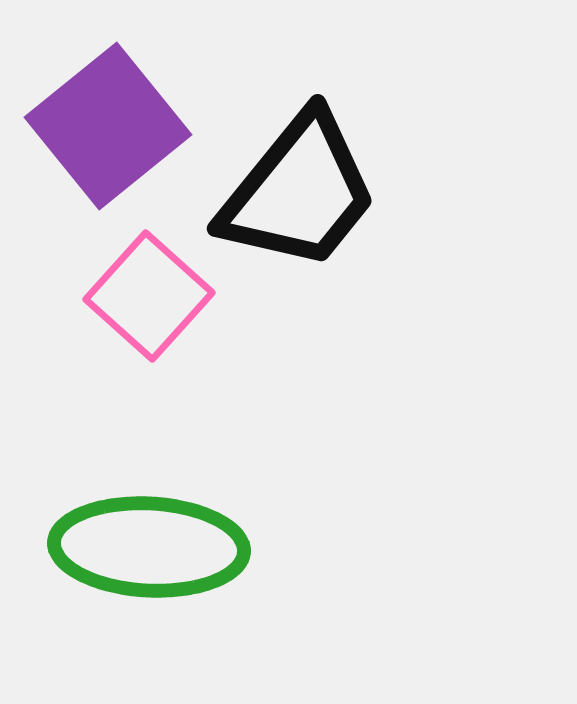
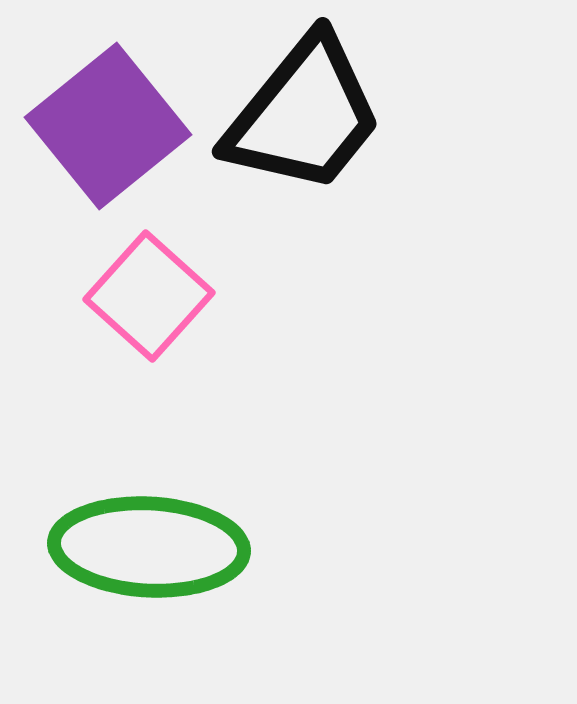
black trapezoid: moved 5 px right, 77 px up
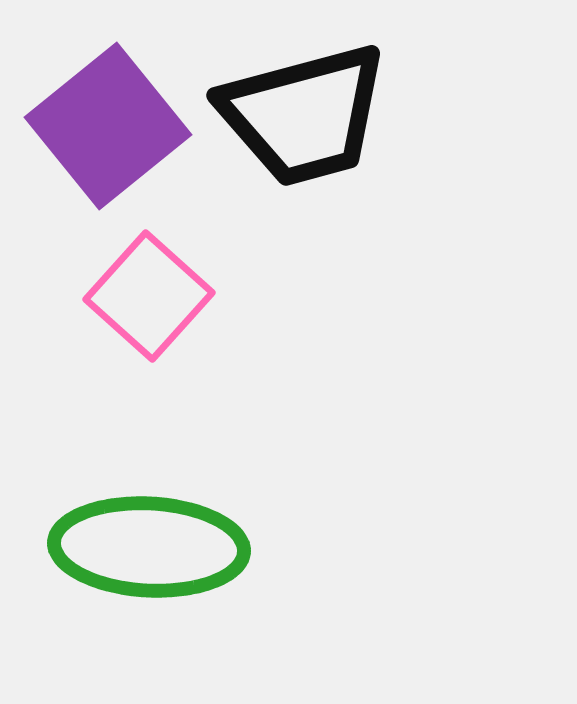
black trapezoid: rotated 36 degrees clockwise
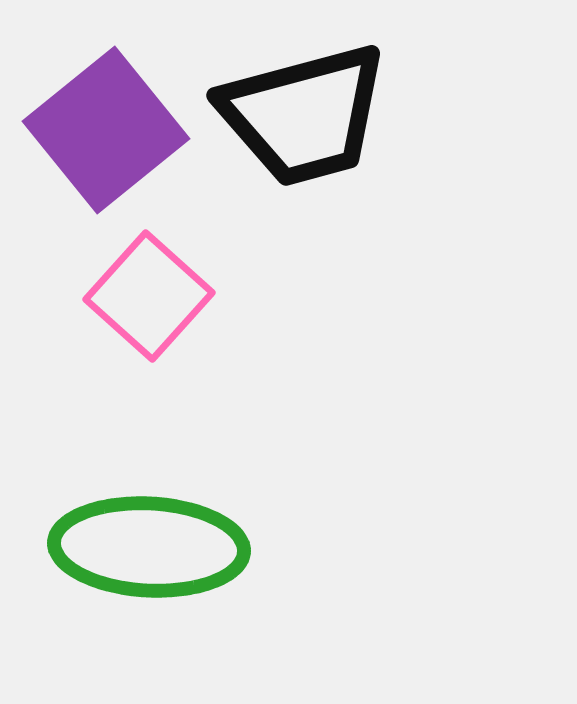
purple square: moved 2 px left, 4 px down
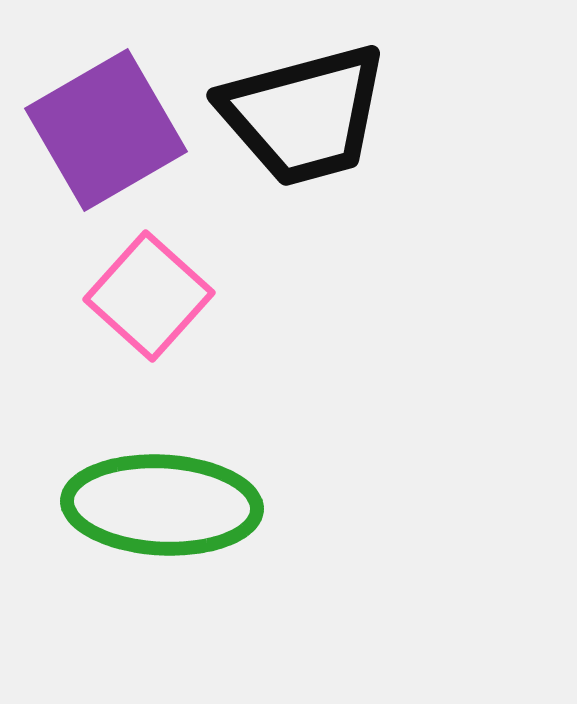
purple square: rotated 9 degrees clockwise
green ellipse: moved 13 px right, 42 px up
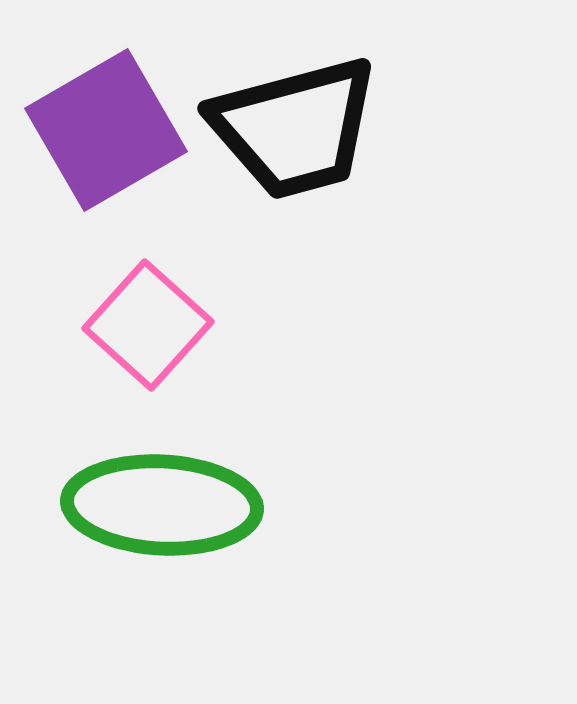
black trapezoid: moved 9 px left, 13 px down
pink square: moved 1 px left, 29 px down
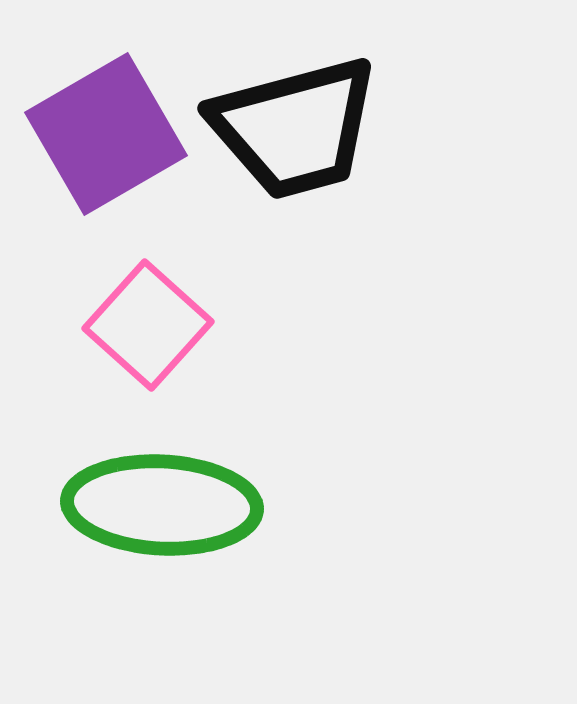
purple square: moved 4 px down
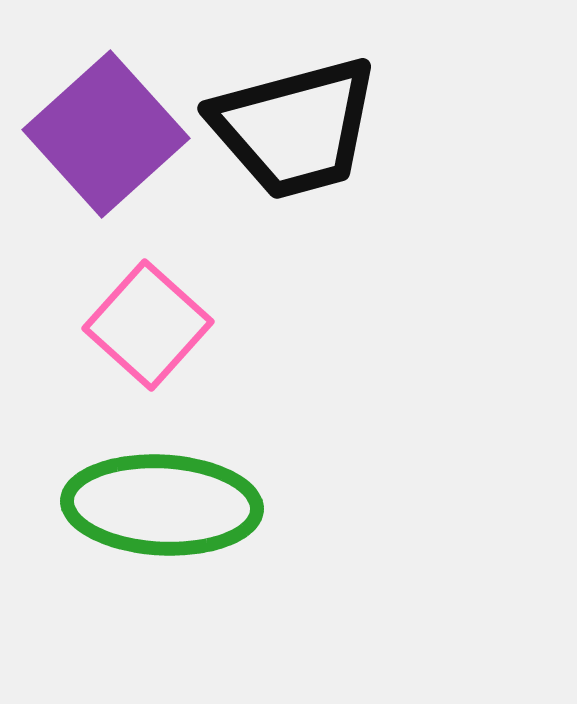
purple square: rotated 12 degrees counterclockwise
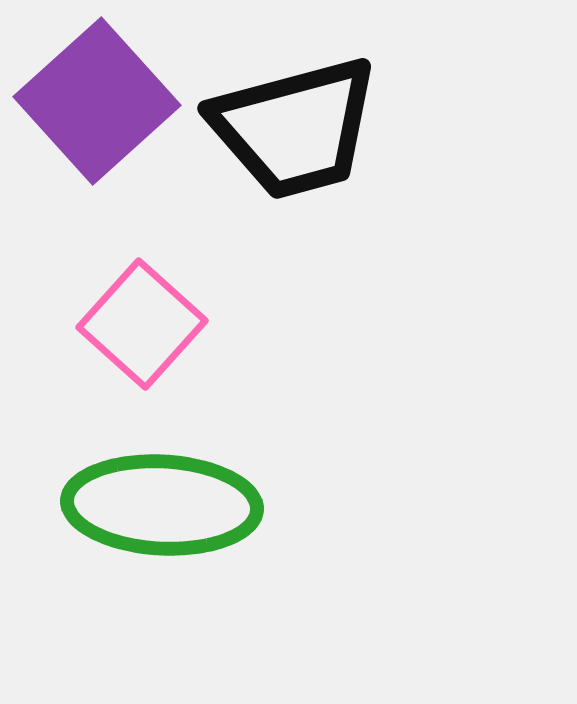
purple square: moved 9 px left, 33 px up
pink square: moved 6 px left, 1 px up
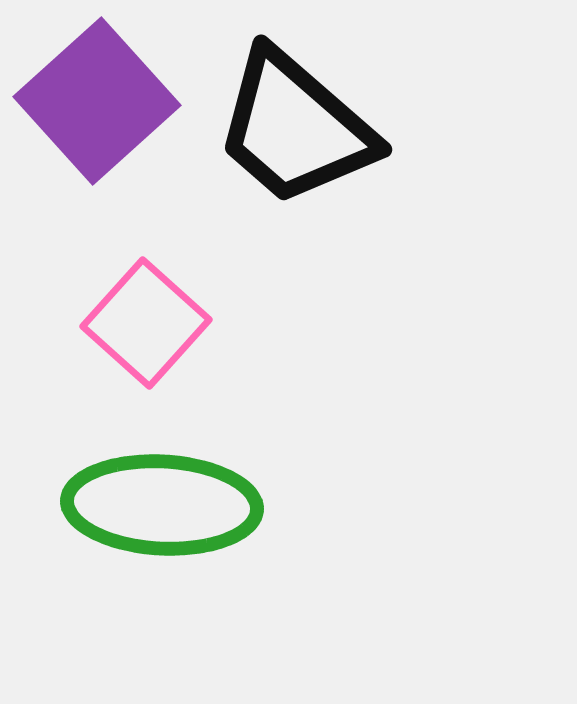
black trapezoid: rotated 56 degrees clockwise
pink square: moved 4 px right, 1 px up
